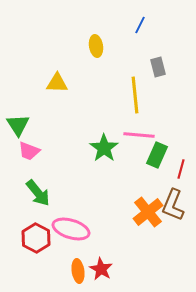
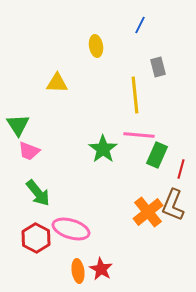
green star: moved 1 px left, 1 px down
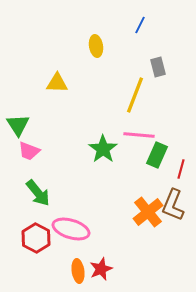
yellow line: rotated 27 degrees clockwise
red star: rotated 20 degrees clockwise
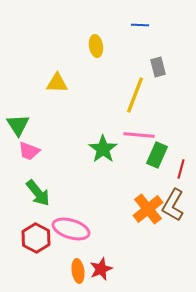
blue line: rotated 66 degrees clockwise
brown L-shape: rotated 8 degrees clockwise
orange cross: moved 3 px up
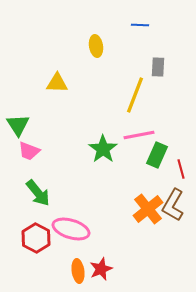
gray rectangle: rotated 18 degrees clockwise
pink line: rotated 16 degrees counterclockwise
red line: rotated 30 degrees counterclockwise
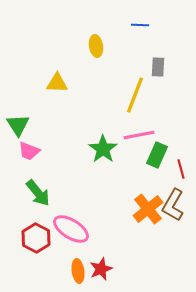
pink ellipse: rotated 15 degrees clockwise
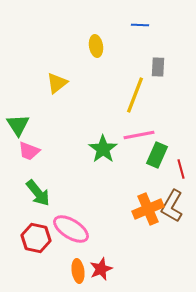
yellow triangle: rotated 40 degrees counterclockwise
brown L-shape: moved 1 px left, 1 px down
orange cross: rotated 16 degrees clockwise
red hexagon: rotated 16 degrees counterclockwise
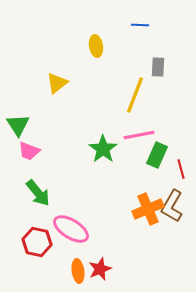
red hexagon: moved 1 px right, 4 px down
red star: moved 1 px left
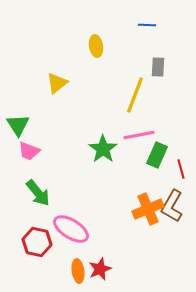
blue line: moved 7 px right
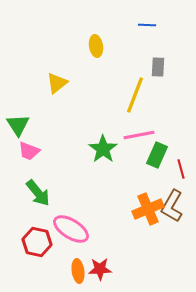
red star: rotated 20 degrees clockwise
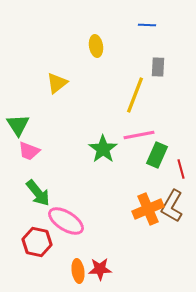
pink ellipse: moved 5 px left, 8 px up
